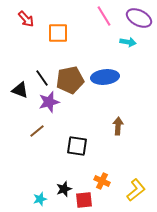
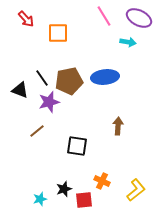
brown pentagon: moved 1 px left, 1 px down
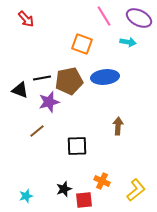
orange square: moved 24 px right, 11 px down; rotated 20 degrees clockwise
black line: rotated 66 degrees counterclockwise
black square: rotated 10 degrees counterclockwise
cyan star: moved 14 px left, 3 px up
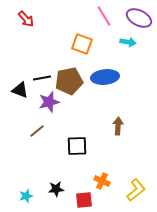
black star: moved 8 px left; rotated 14 degrees clockwise
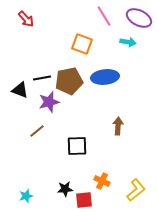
black star: moved 9 px right
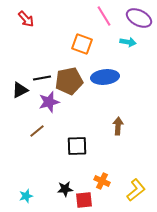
black triangle: rotated 48 degrees counterclockwise
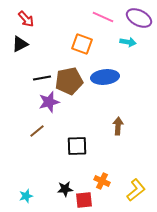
pink line: moved 1 px left, 1 px down; rotated 35 degrees counterclockwise
black triangle: moved 46 px up
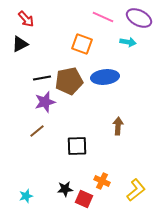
purple star: moved 4 px left
red square: moved 1 px up; rotated 30 degrees clockwise
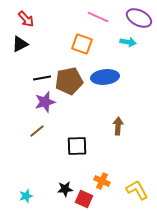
pink line: moved 5 px left
yellow L-shape: moved 1 px right; rotated 80 degrees counterclockwise
